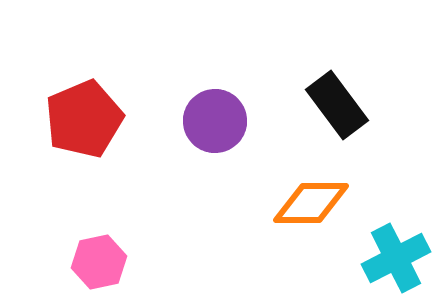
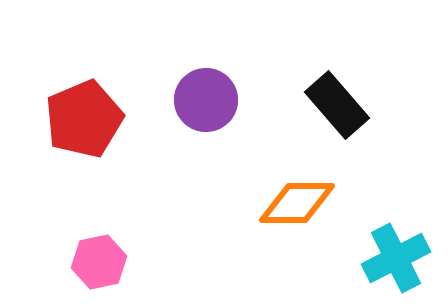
black rectangle: rotated 4 degrees counterclockwise
purple circle: moved 9 px left, 21 px up
orange diamond: moved 14 px left
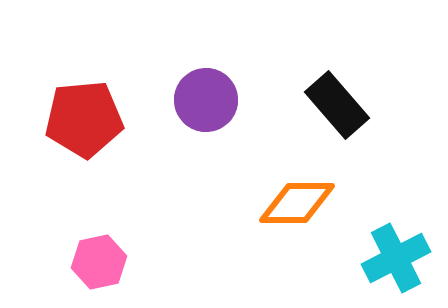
red pentagon: rotated 18 degrees clockwise
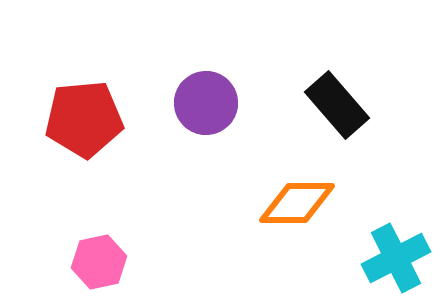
purple circle: moved 3 px down
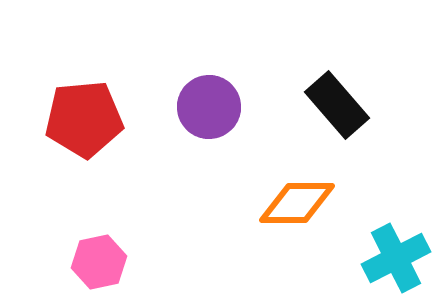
purple circle: moved 3 px right, 4 px down
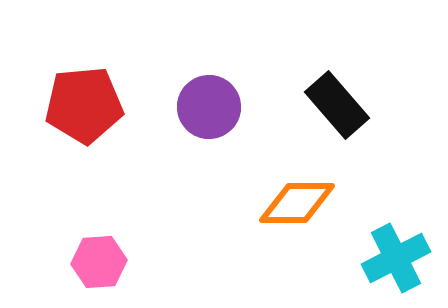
red pentagon: moved 14 px up
pink hexagon: rotated 8 degrees clockwise
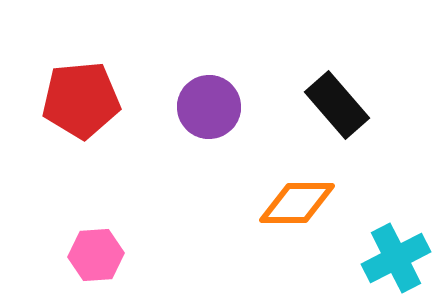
red pentagon: moved 3 px left, 5 px up
pink hexagon: moved 3 px left, 7 px up
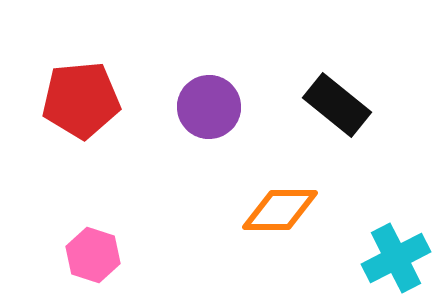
black rectangle: rotated 10 degrees counterclockwise
orange diamond: moved 17 px left, 7 px down
pink hexagon: moved 3 px left; rotated 22 degrees clockwise
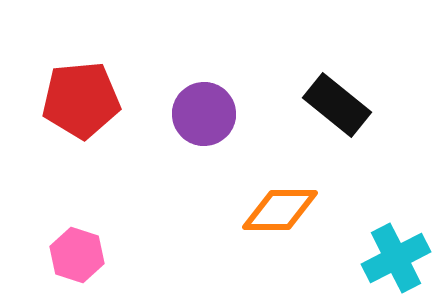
purple circle: moved 5 px left, 7 px down
pink hexagon: moved 16 px left
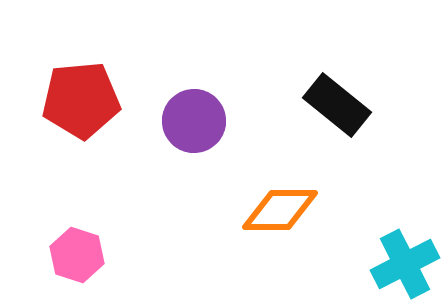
purple circle: moved 10 px left, 7 px down
cyan cross: moved 9 px right, 6 px down
